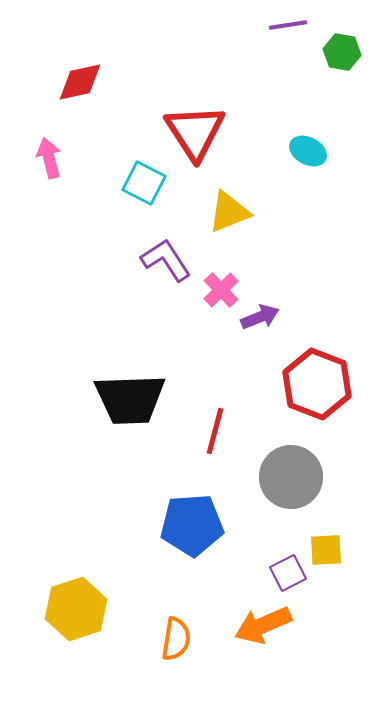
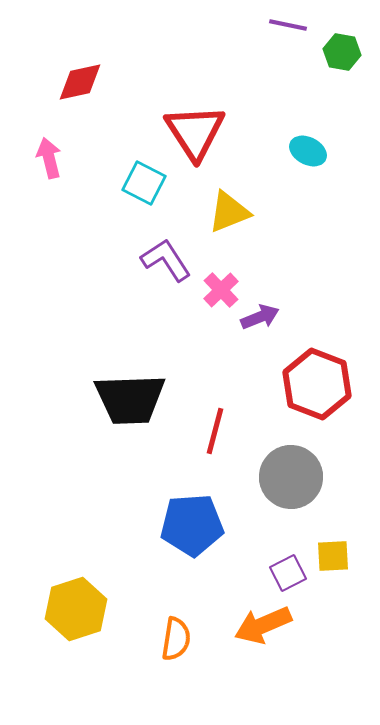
purple line: rotated 21 degrees clockwise
yellow square: moved 7 px right, 6 px down
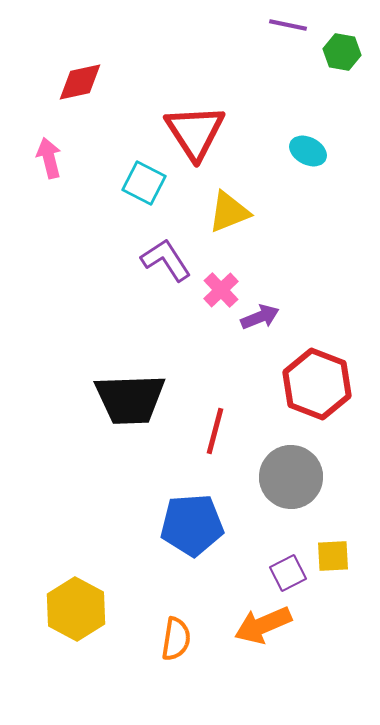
yellow hexagon: rotated 14 degrees counterclockwise
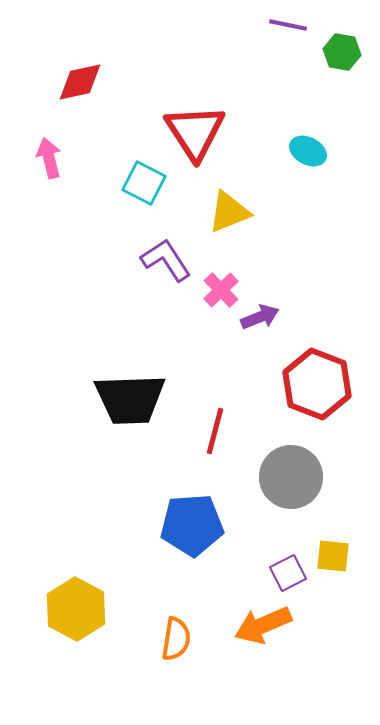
yellow square: rotated 9 degrees clockwise
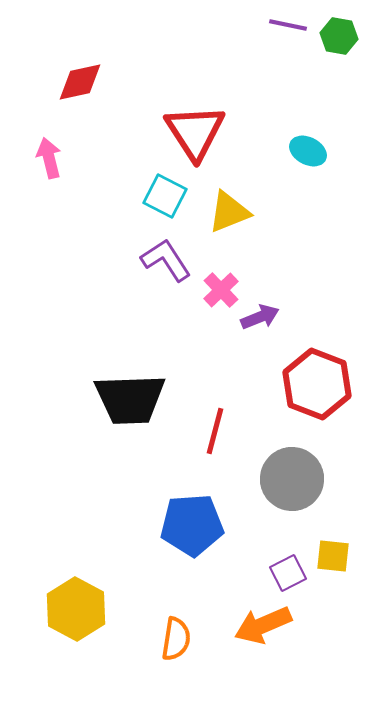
green hexagon: moved 3 px left, 16 px up
cyan square: moved 21 px right, 13 px down
gray circle: moved 1 px right, 2 px down
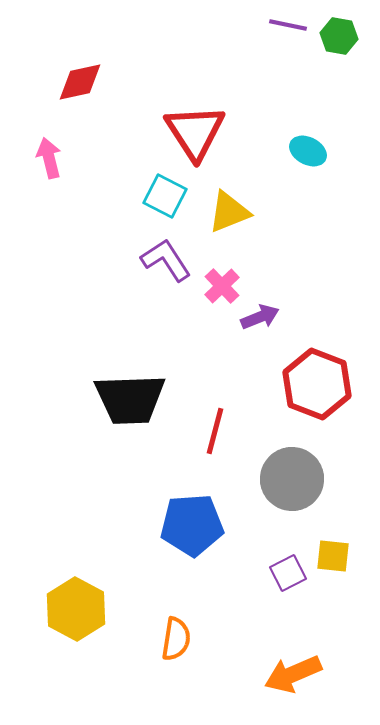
pink cross: moved 1 px right, 4 px up
orange arrow: moved 30 px right, 49 px down
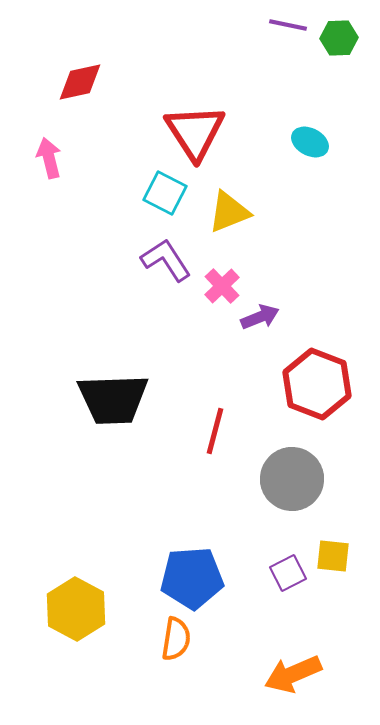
green hexagon: moved 2 px down; rotated 12 degrees counterclockwise
cyan ellipse: moved 2 px right, 9 px up
cyan square: moved 3 px up
black trapezoid: moved 17 px left
blue pentagon: moved 53 px down
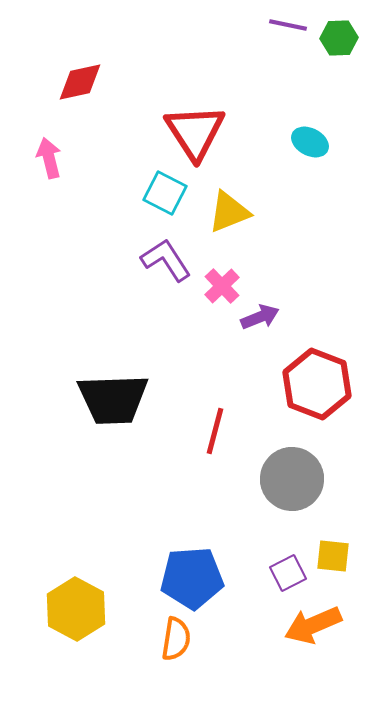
orange arrow: moved 20 px right, 49 px up
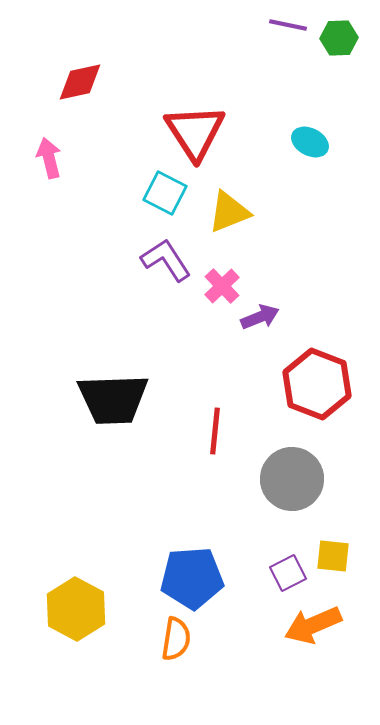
red line: rotated 9 degrees counterclockwise
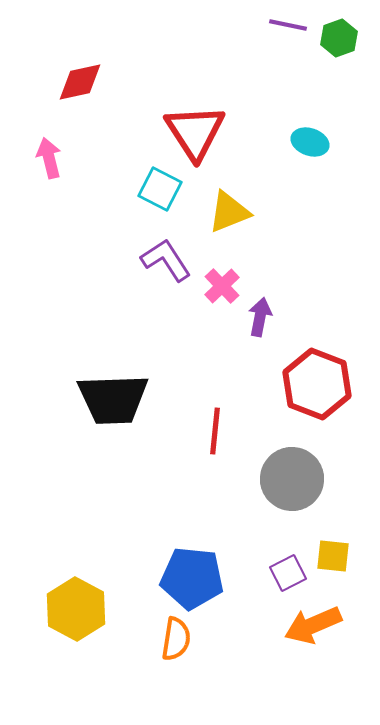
green hexagon: rotated 18 degrees counterclockwise
cyan ellipse: rotated 9 degrees counterclockwise
cyan square: moved 5 px left, 4 px up
purple arrow: rotated 57 degrees counterclockwise
blue pentagon: rotated 10 degrees clockwise
